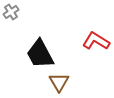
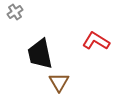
gray cross: moved 4 px right
black trapezoid: rotated 16 degrees clockwise
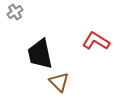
brown triangle: rotated 15 degrees counterclockwise
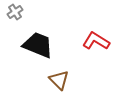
black trapezoid: moved 2 px left, 9 px up; rotated 124 degrees clockwise
brown triangle: moved 2 px up
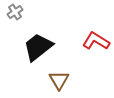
black trapezoid: moved 2 px down; rotated 60 degrees counterclockwise
brown triangle: rotated 15 degrees clockwise
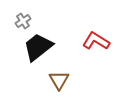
gray cross: moved 8 px right, 9 px down
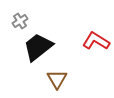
gray cross: moved 3 px left
brown triangle: moved 2 px left, 1 px up
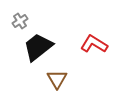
red L-shape: moved 2 px left, 3 px down
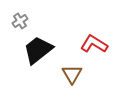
black trapezoid: moved 3 px down
brown triangle: moved 15 px right, 5 px up
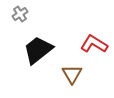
gray cross: moved 7 px up
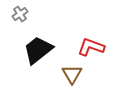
red L-shape: moved 3 px left, 3 px down; rotated 12 degrees counterclockwise
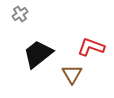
black trapezoid: moved 4 px down
